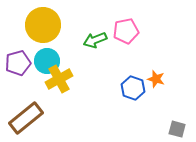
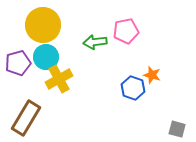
green arrow: moved 2 px down; rotated 15 degrees clockwise
cyan circle: moved 1 px left, 4 px up
orange star: moved 4 px left, 4 px up
brown rectangle: rotated 20 degrees counterclockwise
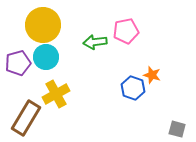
yellow cross: moved 3 px left, 15 px down
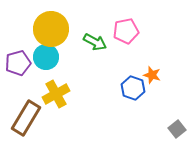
yellow circle: moved 8 px right, 4 px down
green arrow: rotated 145 degrees counterclockwise
gray square: rotated 36 degrees clockwise
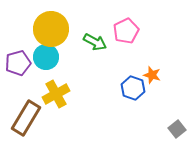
pink pentagon: rotated 15 degrees counterclockwise
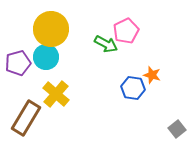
green arrow: moved 11 px right, 2 px down
blue hexagon: rotated 10 degrees counterclockwise
yellow cross: rotated 20 degrees counterclockwise
